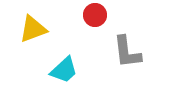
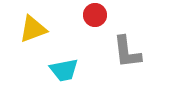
cyan trapezoid: rotated 32 degrees clockwise
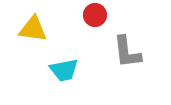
yellow triangle: rotated 28 degrees clockwise
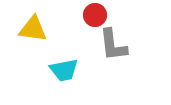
gray L-shape: moved 14 px left, 7 px up
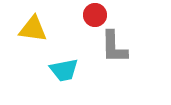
gray L-shape: moved 1 px right, 2 px down; rotated 6 degrees clockwise
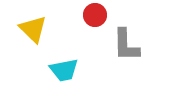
yellow triangle: rotated 36 degrees clockwise
gray L-shape: moved 12 px right, 2 px up
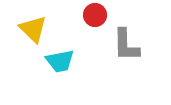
cyan trapezoid: moved 4 px left, 9 px up
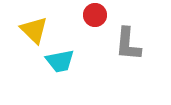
yellow triangle: moved 1 px right, 1 px down
gray L-shape: moved 2 px right, 1 px up; rotated 6 degrees clockwise
